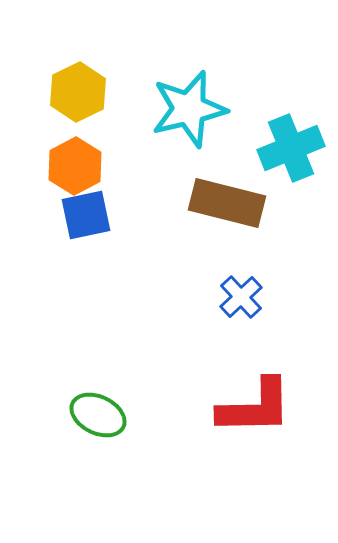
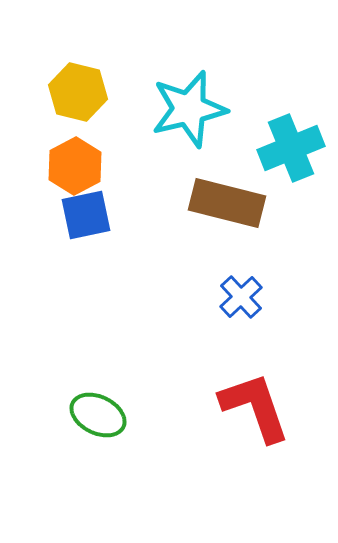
yellow hexagon: rotated 20 degrees counterclockwise
red L-shape: rotated 108 degrees counterclockwise
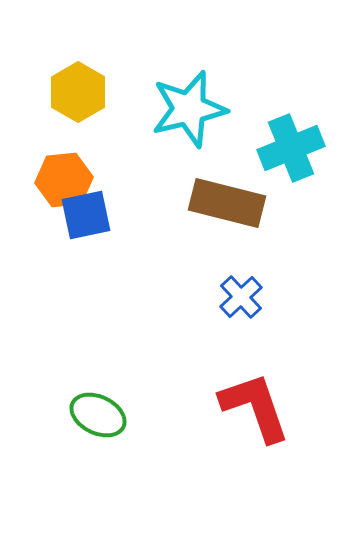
yellow hexagon: rotated 16 degrees clockwise
orange hexagon: moved 11 px left, 14 px down; rotated 22 degrees clockwise
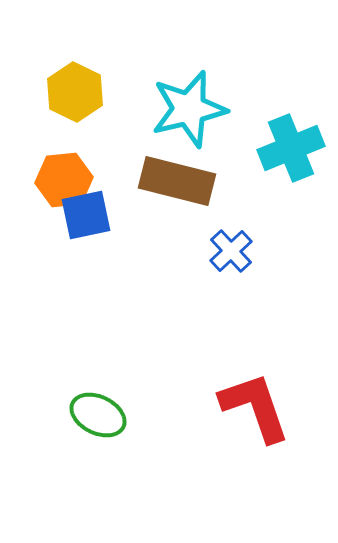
yellow hexagon: moved 3 px left; rotated 4 degrees counterclockwise
brown rectangle: moved 50 px left, 22 px up
blue cross: moved 10 px left, 46 px up
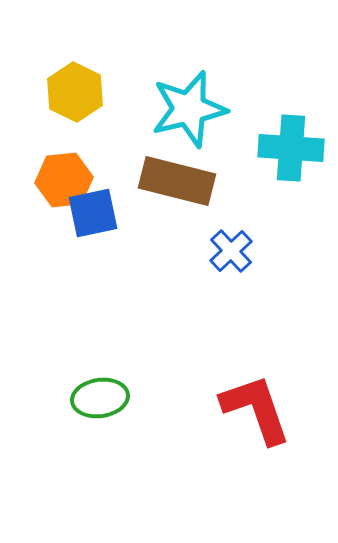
cyan cross: rotated 26 degrees clockwise
blue square: moved 7 px right, 2 px up
red L-shape: moved 1 px right, 2 px down
green ellipse: moved 2 px right, 17 px up; rotated 34 degrees counterclockwise
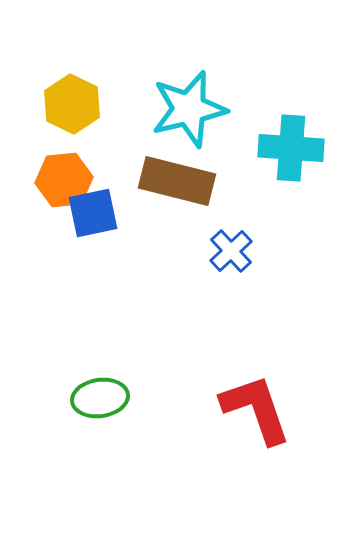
yellow hexagon: moved 3 px left, 12 px down
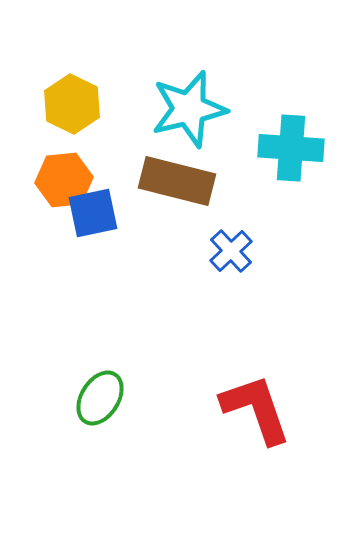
green ellipse: rotated 50 degrees counterclockwise
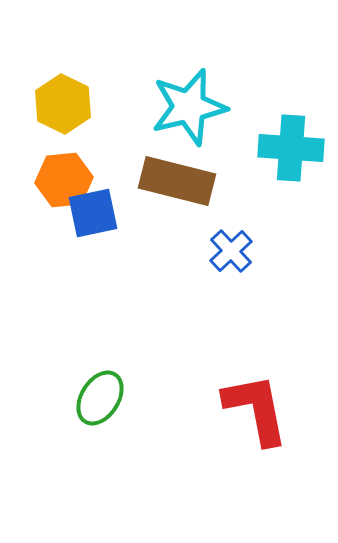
yellow hexagon: moved 9 px left
cyan star: moved 2 px up
red L-shape: rotated 8 degrees clockwise
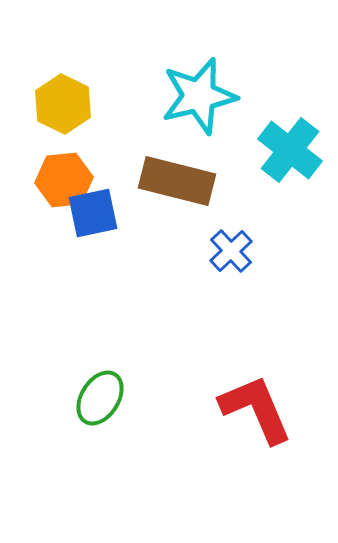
cyan star: moved 10 px right, 11 px up
cyan cross: moved 1 px left, 2 px down; rotated 34 degrees clockwise
red L-shape: rotated 12 degrees counterclockwise
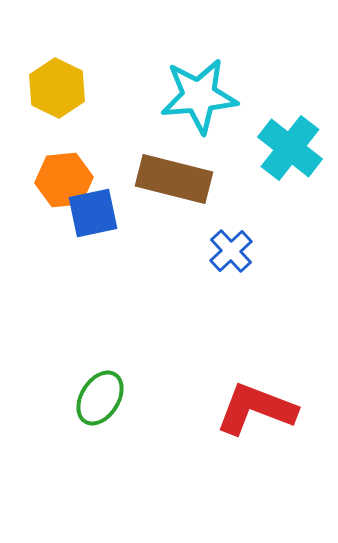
cyan star: rotated 8 degrees clockwise
yellow hexagon: moved 6 px left, 16 px up
cyan cross: moved 2 px up
brown rectangle: moved 3 px left, 2 px up
red L-shape: rotated 46 degrees counterclockwise
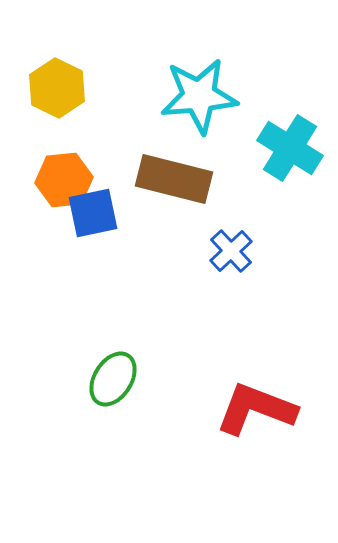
cyan cross: rotated 6 degrees counterclockwise
green ellipse: moved 13 px right, 19 px up
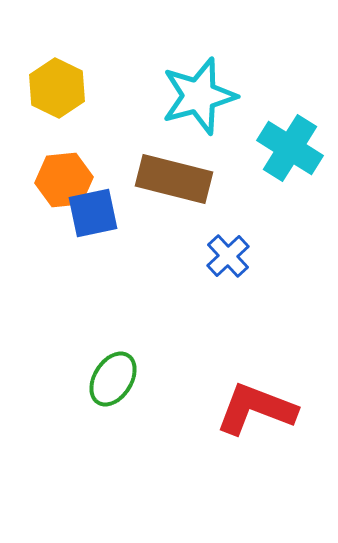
cyan star: rotated 10 degrees counterclockwise
blue cross: moved 3 px left, 5 px down
